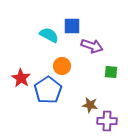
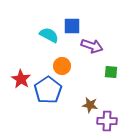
red star: moved 1 px down
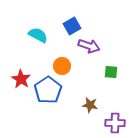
blue square: rotated 30 degrees counterclockwise
cyan semicircle: moved 11 px left
purple arrow: moved 3 px left
purple cross: moved 8 px right, 2 px down
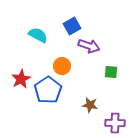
red star: rotated 12 degrees clockwise
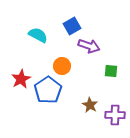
green square: moved 1 px up
brown star: rotated 21 degrees clockwise
purple cross: moved 8 px up
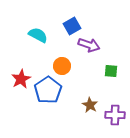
purple arrow: moved 1 px up
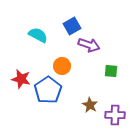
red star: rotated 30 degrees counterclockwise
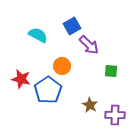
purple arrow: rotated 25 degrees clockwise
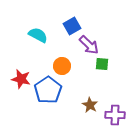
green square: moved 9 px left, 7 px up
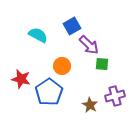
blue pentagon: moved 1 px right, 2 px down
purple cross: moved 19 px up; rotated 18 degrees counterclockwise
